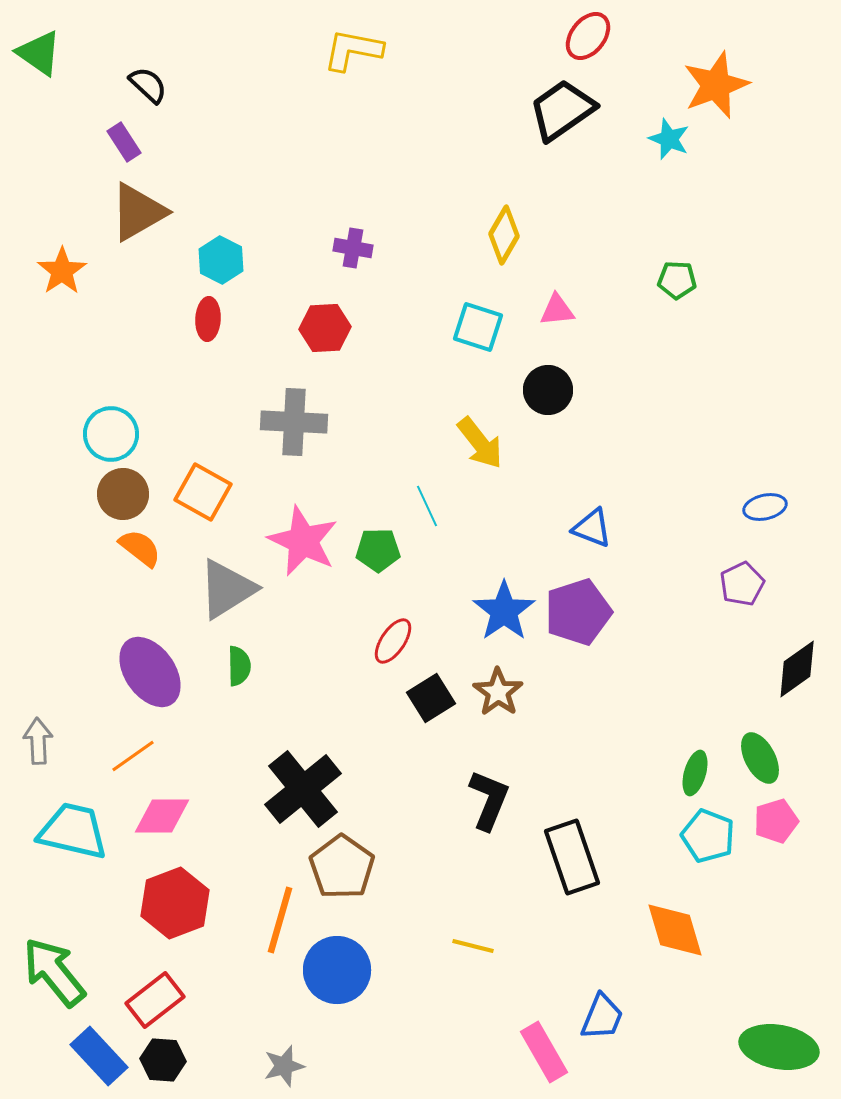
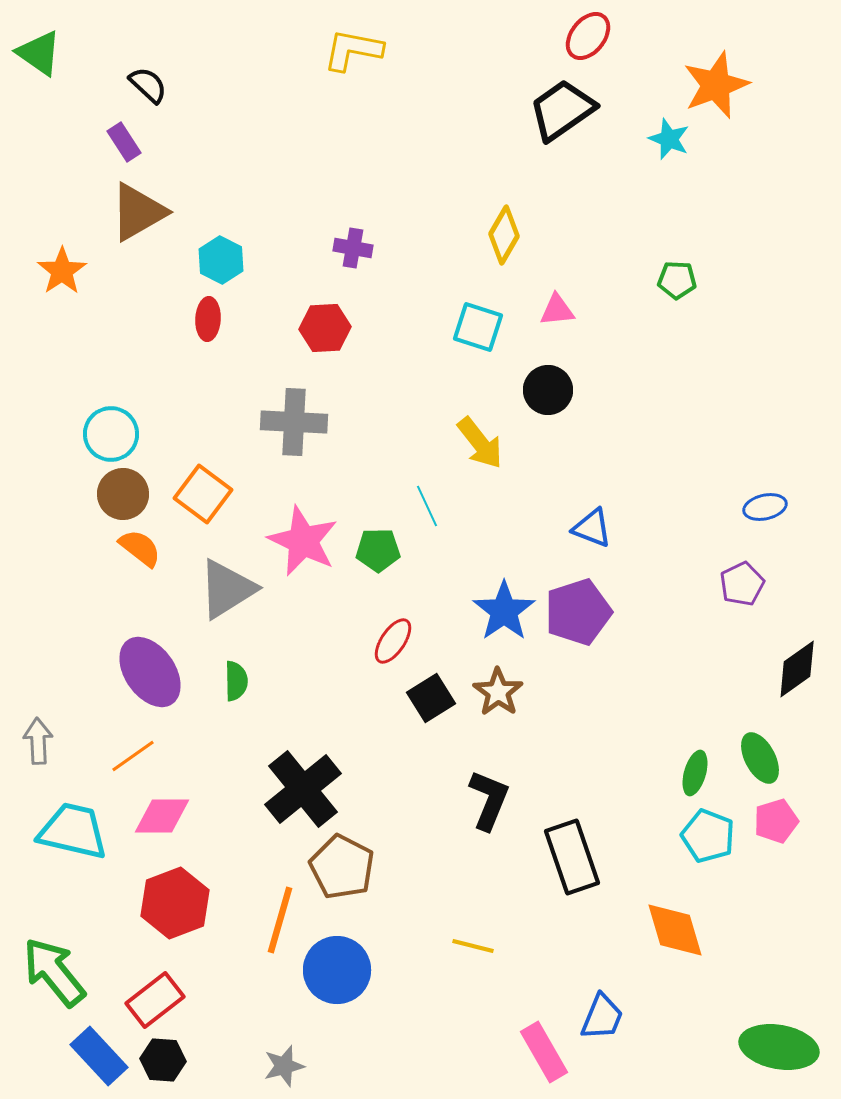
orange square at (203, 492): moved 2 px down; rotated 8 degrees clockwise
green semicircle at (239, 666): moved 3 px left, 15 px down
brown pentagon at (342, 867): rotated 8 degrees counterclockwise
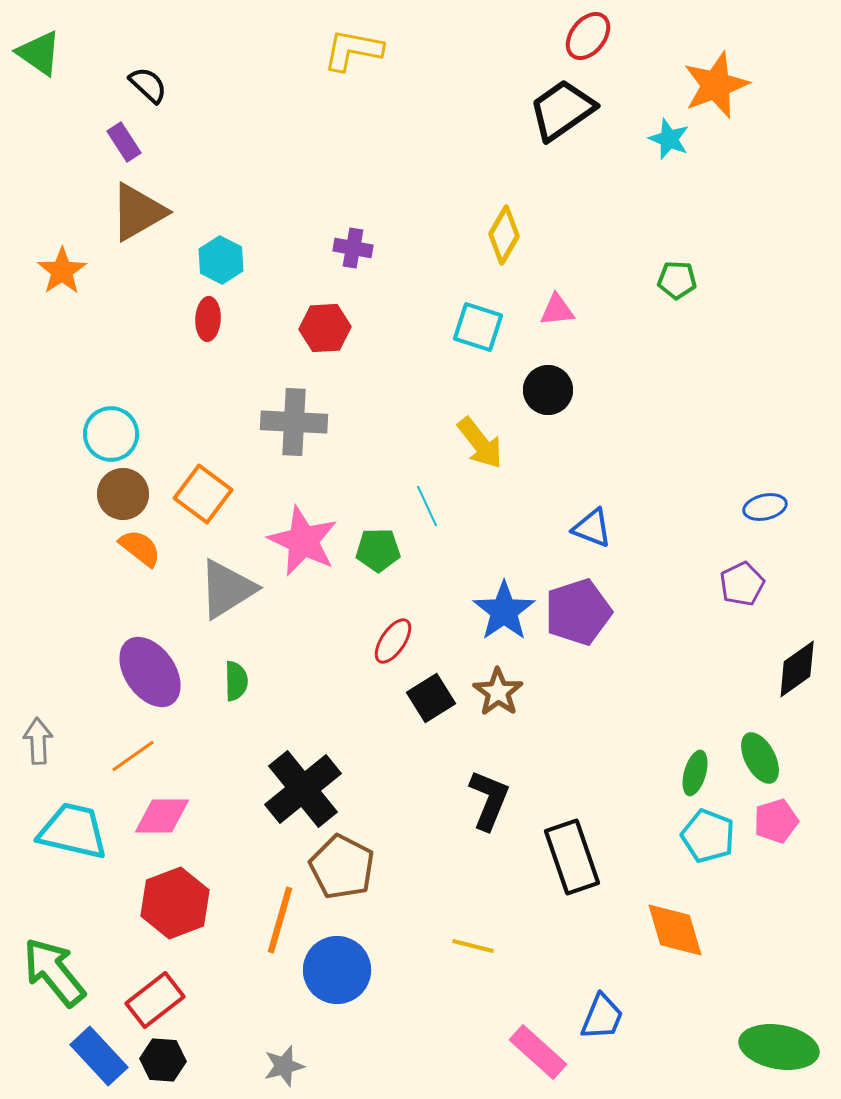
pink rectangle at (544, 1052): moved 6 px left; rotated 18 degrees counterclockwise
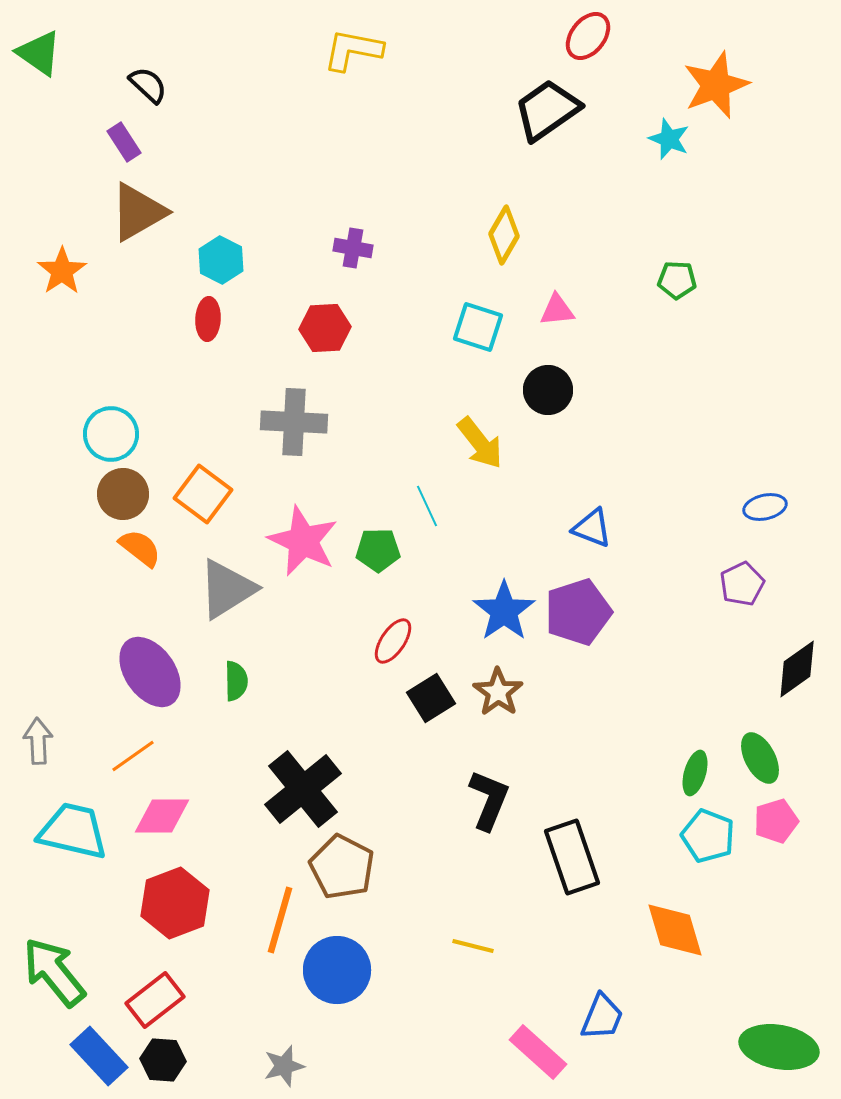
black trapezoid at (562, 110): moved 15 px left
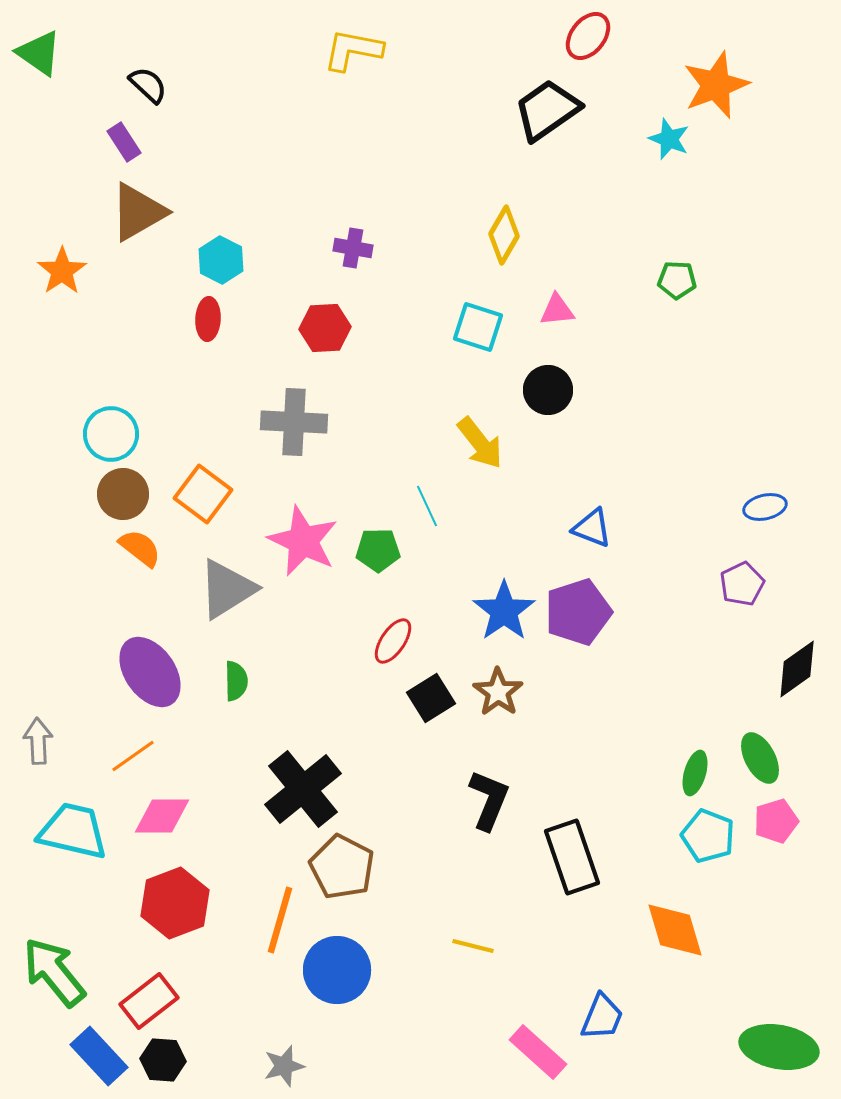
red rectangle at (155, 1000): moved 6 px left, 1 px down
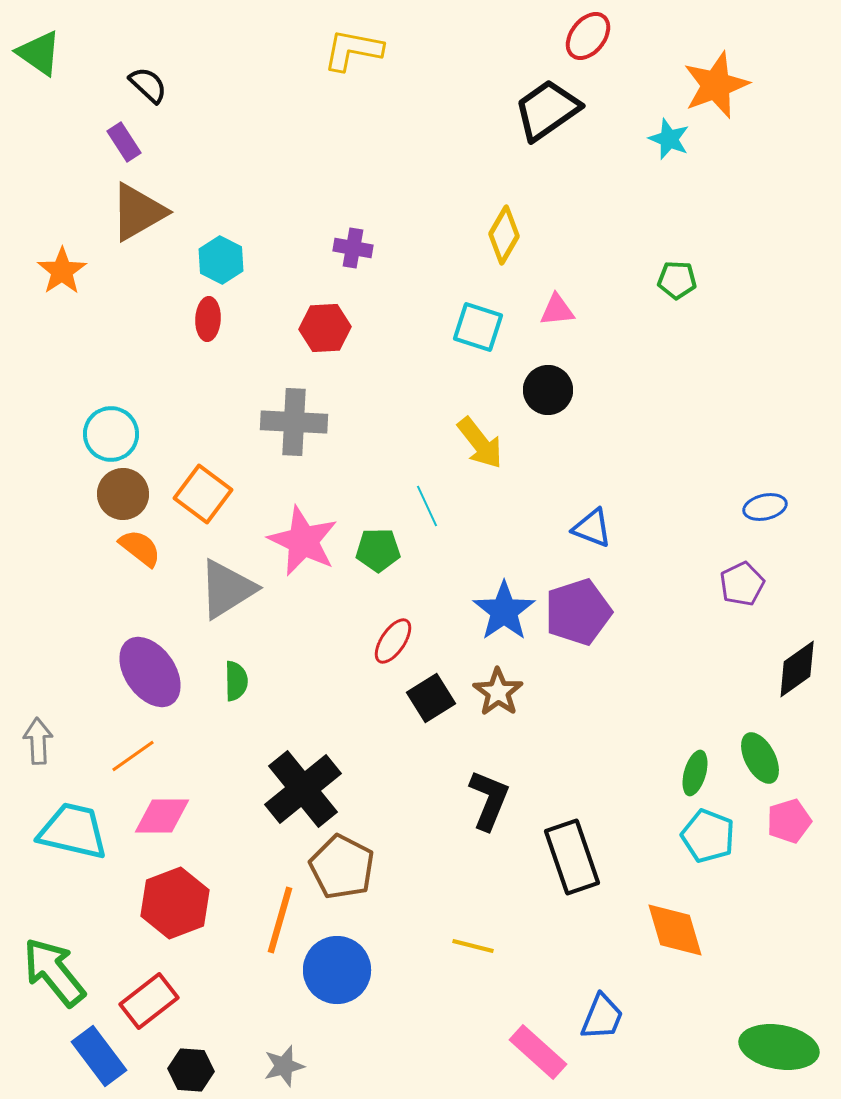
pink pentagon at (776, 821): moved 13 px right
blue rectangle at (99, 1056): rotated 6 degrees clockwise
black hexagon at (163, 1060): moved 28 px right, 10 px down
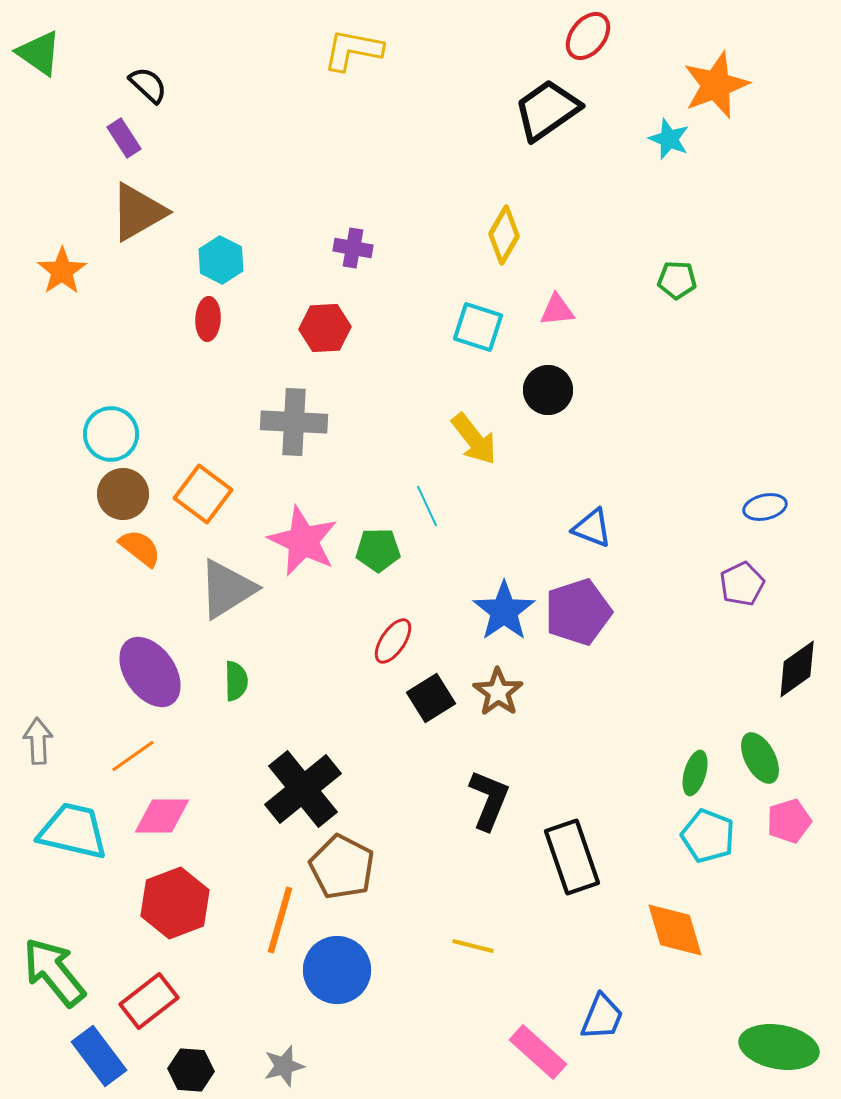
purple rectangle at (124, 142): moved 4 px up
yellow arrow at (480, 443): moved 6 px left, 4 px up
